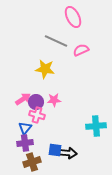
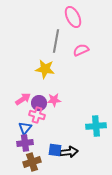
gray line: rotated 75 degrees clockwise
purple circle: moved 3 px right, 1 px down
black arrow: moved 1 px right, 1 px up; rotated 12 degrees counterclockwise
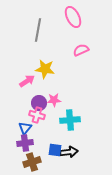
gray line: moved 18 px left, 11 px up
pink arrow: moved 4 px right, 18 px up
cyan cross: moved 26 px left, 6 px up
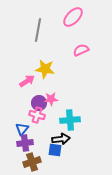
pink ellipse: rotated 70 degrees clockwise
pink star: moved 3 px left, 1 px up
blue triangle: moved 3 px left, 1 px down
black arrow: moved 8 px left, 13 px up
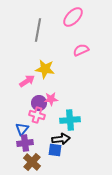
brown cross: rotated 30 degrees counterclockwise
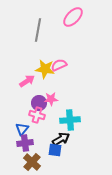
pink semicircle: moved 22 px left, 15 px down
black arrow: rotated 24 degrees counterclockwise
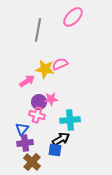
pink semicircle: moved 1 px right, 1 px up
purple circle: moved 1 px up
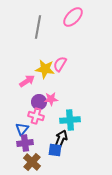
gray line: moved 3 px up
pink semicircle: rotated 35 degrees counterclockwise
pink cross: moved 1 px left, 1 px down
black arrow: rotated 36 degrees counterclockwise
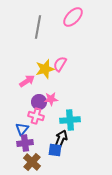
yellow star: rotated 24 degrees counterclockwise
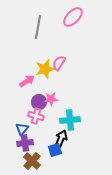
pink semicircle: moved 1 px left, 1 px up
blue square: rotated 24 degrees counterclockwise
brown cross: moved 1 px up
